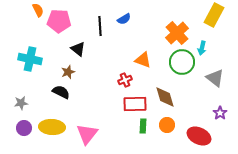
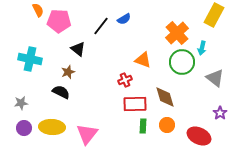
black line: moved 1 px right; rotated 42 degrees clockwise
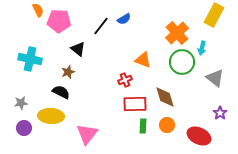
yellow ellipse: moved 1 px left, 11 px up
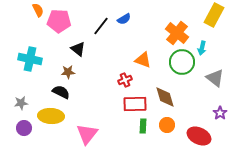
orange cross: rotated 10 degrees counterclockwise
brown star: rotated 16 degrees clockwise
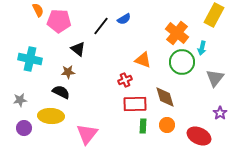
gray triangle: rotated 30 degrees clockwise
gray star: moved 1 px left, 3 px up
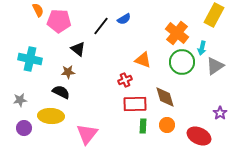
gray triangle: moved 12 px up; rotated 18 degrees clockwise
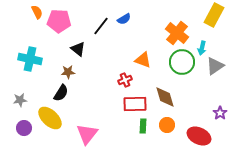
orange semicircle: moved 1 px left, 2 px down
black semicircle: moved 1 px down; rotated 96 degrees clockwise
yellow ellipse: moved 1 px left, 2 px down; rotated 40 degrees clockwise
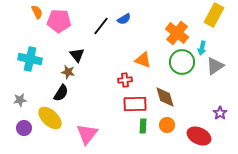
black triangle: moved 1 px left, 6 px down; rotated 14 degrees clockwise
brown star: rotated 16 degrees clockwise
red cross: rotated 16 degrees clockwise
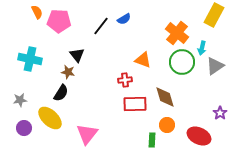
green rectangle: moved 9 px right, 14 px down
